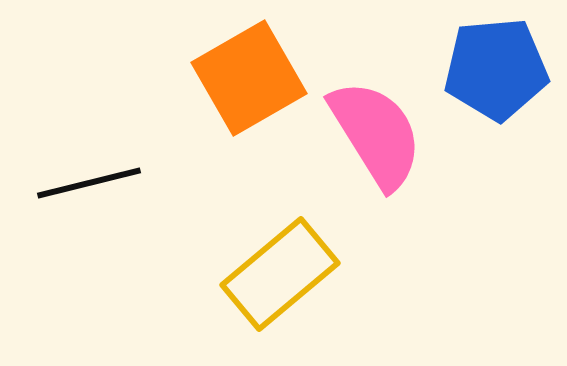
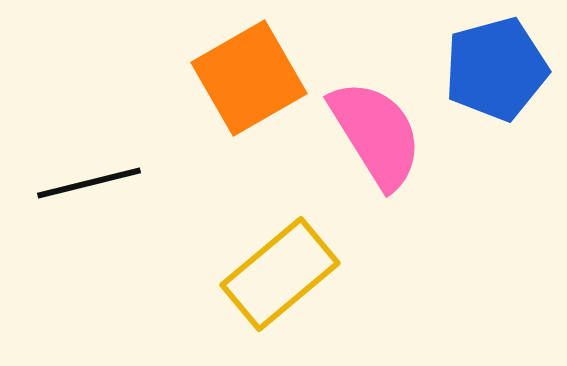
blue pentagon: rotated 10 degrees counterclockwise
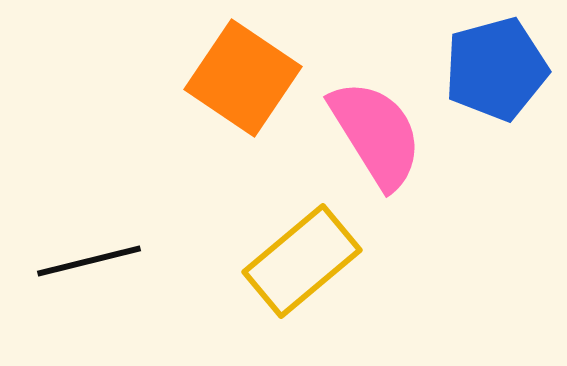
orange square: moved 6 px left; rotated 26 degrees counterclockwise
black line: moved 78 px down
yellow rectangle: moved 22 px right, 13 px up
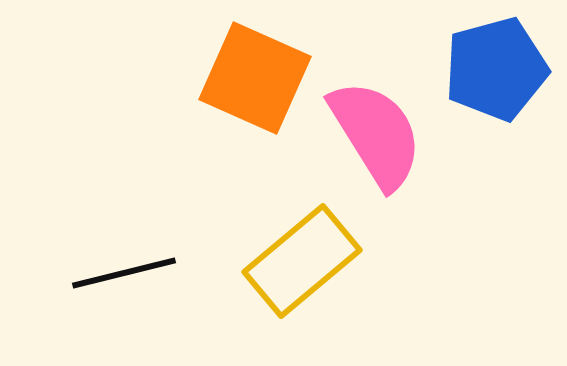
orange square: moved 12 px right; rotated 10 degrees counterclockwise
black line: moved 35 px right, 12 px down
